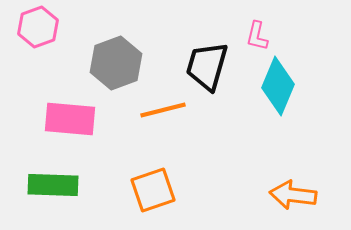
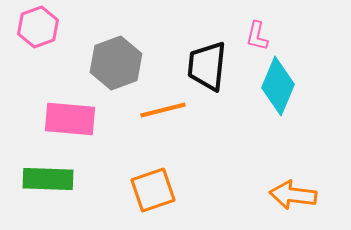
black trapezoid: rotated 10 degrees counterclockwise
green rectangle: moved 5 px left, 6 px up
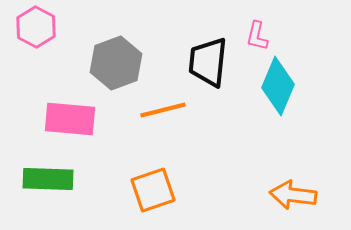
pink hexagon: moved 2 px left; rotated 12 degrees counterclockwise
black trapezoid: moved 1 px right, 4 px up
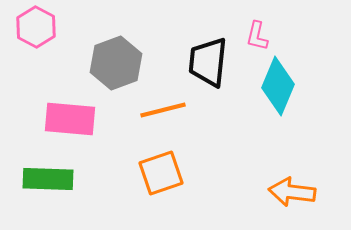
orange square: moved 8 px right, 17 px up
orange arrow: moved 1 px left, 3 px up
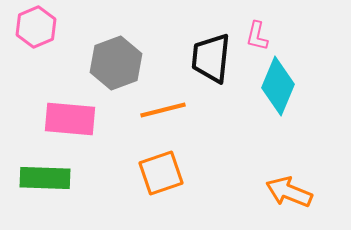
pink hexagon: rotated 9 degrees clockwise
black trapezoid: moved 3 px right, 4 px up
green rectangle: moved 3 px left, 1 px up
orange arrow: moved 3 px left; rotated 15 degrees clockwise
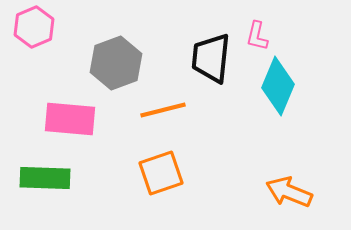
pink hexagon: moved 2 px left
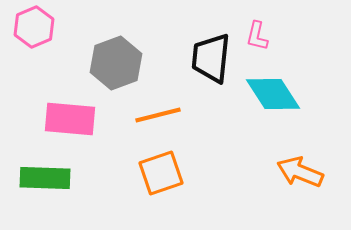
cyan diamond: moved 5 px left, 8 px down; rotated 56 degrees counterclockwise
orange line: moved 5 px left, 5 px down
orange arrow: moved 11 px right, 20 px up
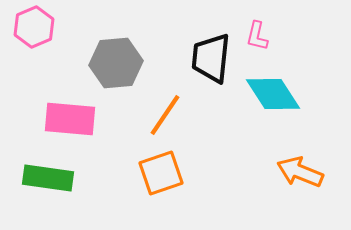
gray hexagon: rotated 15 degrees clockwise
orange line: moved 7 px right; rotated 42 degrees counterclockwise
green rectangle: moved 3 px right; rotated 6 degrees clockwise
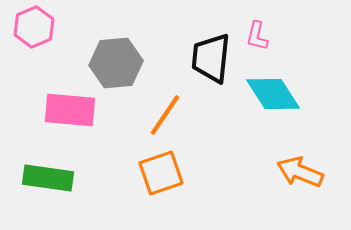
pink rectangle: moved 9 px up
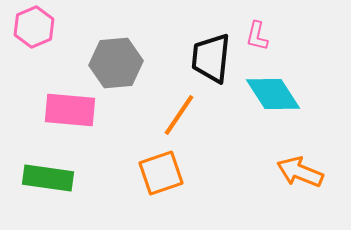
orange line: moved 14 px right
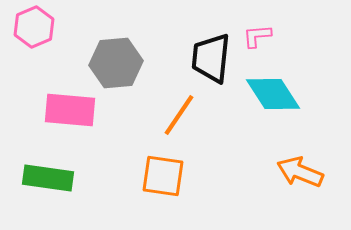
pink L-shape: rotated 72 degrees clockwise
orange square: moved 2 px right, 3 px down; rotated 27 degrees clockwise
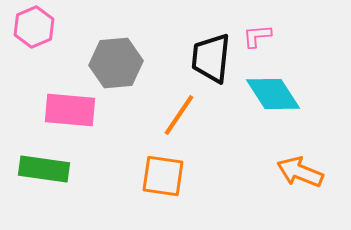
green rectangle: moved 4 px left, 9 px up
